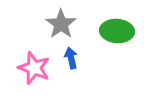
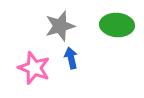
gray star: moved 1 px left, 2 px down; rotated 20 degrees clockwise
green ellipse: moved 6 px up
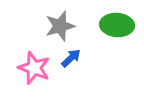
blue arrow: rotated 60 degrees clockwise
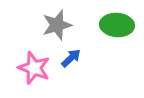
gray star: moved 3 px left, 1 px up
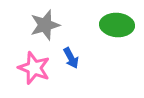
gray star: moved 12 px left
blue arrow: rotated 105 degrees clockwise
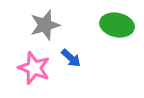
green ellipse: rotated 8 degrees clockwise
blue arrow: rotated 20 degrees counterclockwise
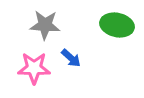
gray star: rotated 20 degrees clockwise
pink star: rotated 20 degrees counterclockwise
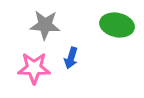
blue arrow: rotated 65 degrees clockwise
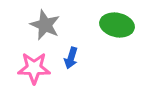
gray star: rotated 20 degrees clockwise
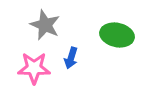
green ellipse: moved 10 px down
